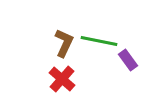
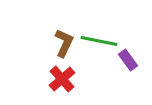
red cross: rotated 8 degrees clockwise
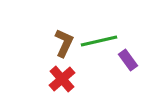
green line: rotated 24 degrees counterclockwise
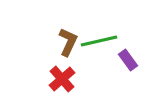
brown L-shape: moved 4 px right, 1 px up
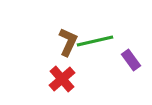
green line: moved 4 px left
purple rectangle: moved 3 px right
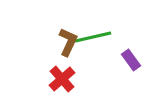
green line: moved 2 px left, 4 px up
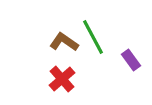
green line: rotated 75 degrees clockwise
brown L-shape: moved 4 px left; rotated 80 degrees counterclockwise
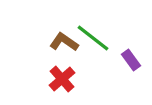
green line: moved 1 px down; rotated 24 degrees counterclockwise
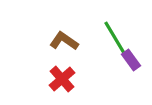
green line: moved 22 px right; rotated 21 degrees clockwise
brown L-shape: moved 1 px up
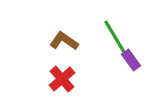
green line: moved 1 px up
